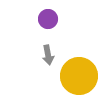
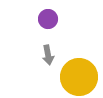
yellow circle: moved 1 px down
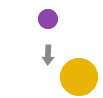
gray arrow: rotated 12 degrees clockwise
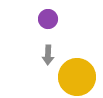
yellow circle: moved 2 px left
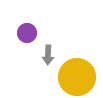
purple circle: moved 21 px left, 14 px down
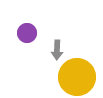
gray arrow: moved 9 px right, 5 px up
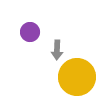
purple circle: moved 3 px right, 1 px up
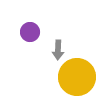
gray arrow: moved 1 px right
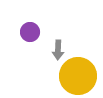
yellow circle: moved 1 px right, 1 px up
